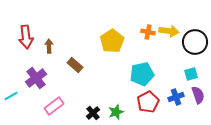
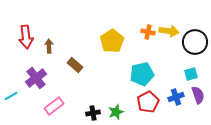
black cross: rotated 32 degrees clockwise
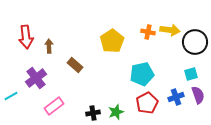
yellow arrow: moved 1 px right, 1 px up
red pentagon: moved 1 px left, 1 px down
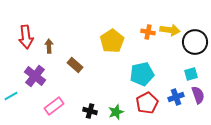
purple cross: moved 1 px left, 2 px up; rotated 15 degrees counterclockwise
black cross: moved 3 px left, 2 px up; rotated 24 degrees clockwise
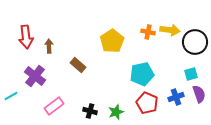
brown rectangle: moved 3 px right
purple semicircle: moved 1 px right, 1 px up
red pentagon: rotated 20 degrees counterclockwise
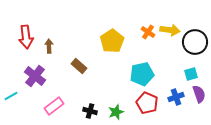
orange cross: rotated 24 degrees clockwise
brown rectangle: moved 1 px right, 1 px down
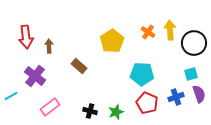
yellow arrow: rotated 102 degrees counterclockwise
black circle: moved 1 px left, 1 px down
cyan pentagon: rotated 15 degrees clockwise
pink rectangle: moved 4 px left, 1 px down
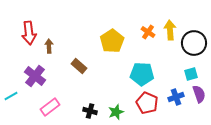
red arrow: moved 3 px right, 4 px up
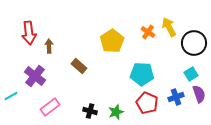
yellow arrow: moved 1 px left, 3 px up; rotated 24 degrees counterclockwise
cyan square: rotated 16 degrees counterclockwise
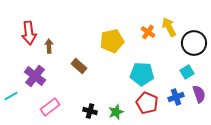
yellow pentagon: rotated 20 degrees clockwise
cyan square: moved 4 px left, 2 px up
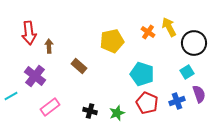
cyan pentagon: rotated 15 degrees clockwise
blue cross: moved 1 px right, 4 px down
green star: moved 1 px right, 1 px down
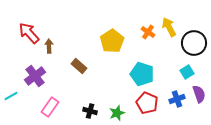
red arrow: rotated 145 degrees clockwise
yellow pentagon: rotated 20 degrees counterclockwise
purple cross: rotated 15 degrees clockwise
blue cross: moved 2 px up
pink rectangle: rotated 18 degrees counterclockwise
